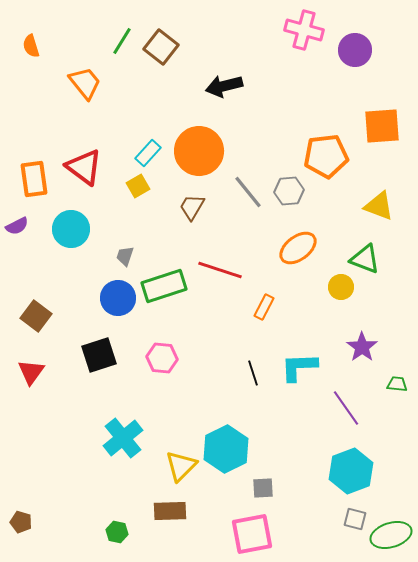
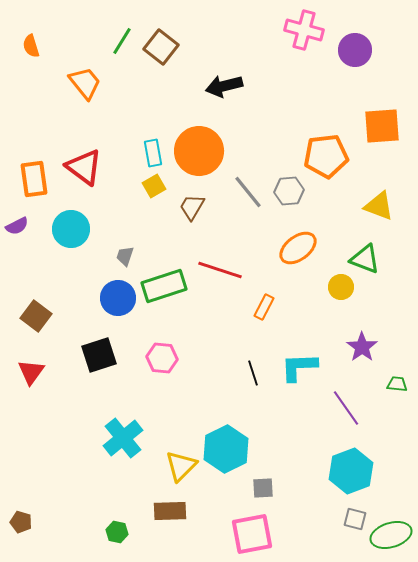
cyan rectangle at (148, 153): moved 5 px right; rotated 52 degrees counterclockwise
yellow square at (138, 186): moved 16 px right
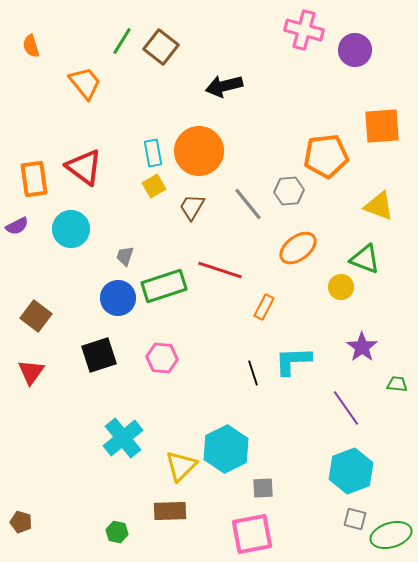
gray line at (248, 192): moved 12 px down
cyan L-shape at (299, 367): moved 6 px left, 6 px up
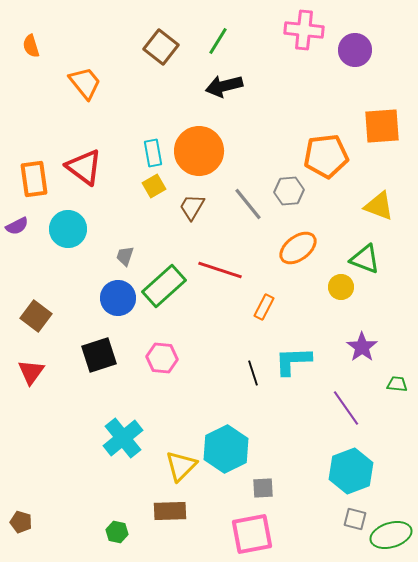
pink cross at (304, 30): rotated 9 degrees counterclockwise
green line at (122, 41): moved 96 px right
cyan circle at (71, 229): moved 3 px left
green rectangle at (164, 286): rotated 24 degrees counterclockwise
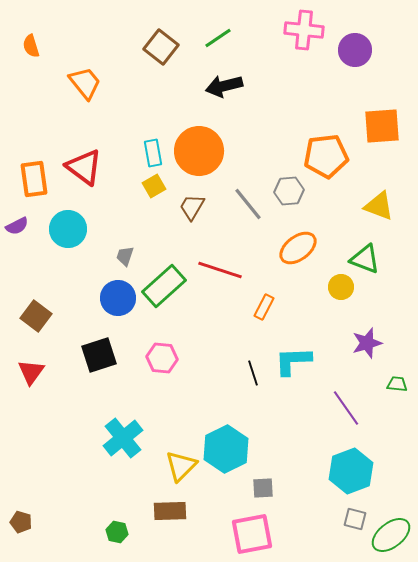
green line at (218, 41): moved 3 px up; rotated 24 degrees clockwise
purple star at (362, 347): moved 5 px right, 4 px up; rotated 20 degrees clockwise
green ellipse at (391, 535): rotated 21 degrees counterclockwise
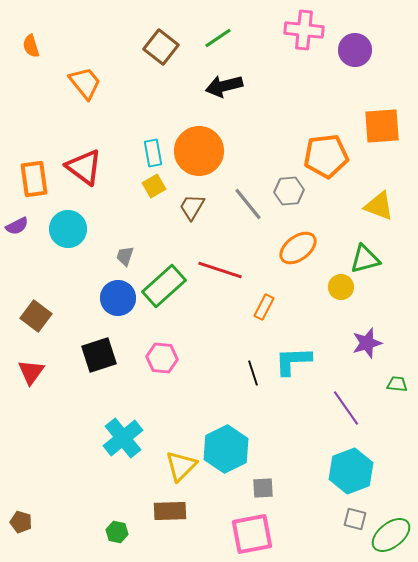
green triangle at (365, 259): rotated 36 degrees counterclockwise
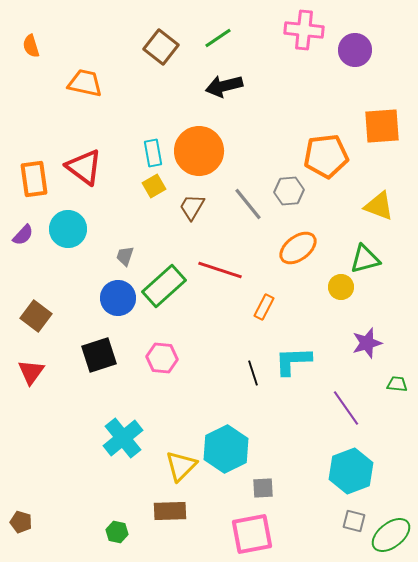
orange trapezoid at (85, 83): rotated 39 degrees counterclockwise
purple semicircle at (17, 226): moved 6 px right, 9 px down; rotated 20 degrees counterclockwise
gray square at (355, 519): moved 1 px left, 2 px down
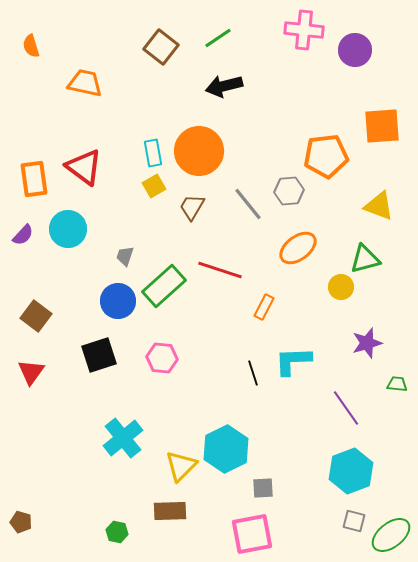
blue circle at (118, 298): moved 3 px down
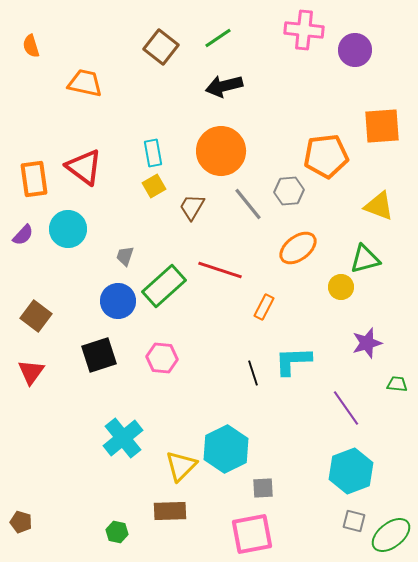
orange circle at (199, 151): moved 22 px right
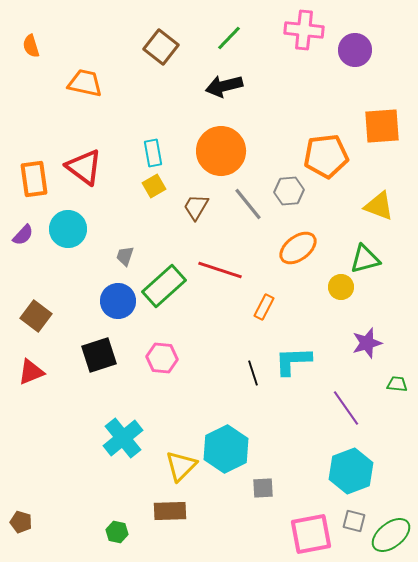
green line at (218, 38): moved 11 px right; rotated 12 degrees counterclockwise
brown trapezoid at (192, 207): moved 4 px right
red triangle at (31, 372): rotated 32 degrees clockwise
pink square at (252, 534): moved 59 px right
